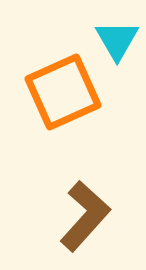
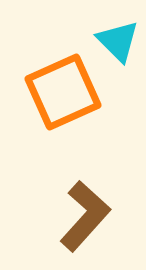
cyan triangle: moved 1 px right, 1 px down; rotated 15 degrees counterclockwise
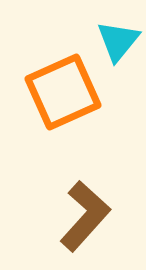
cyan triangle: rotated 24 degrees clockwise
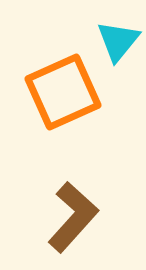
brown L-shape: moved 12 px left, 1 px down
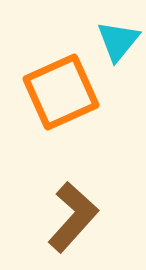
orange square: moved 2 px left
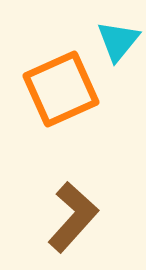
orange square: moved 3 px up
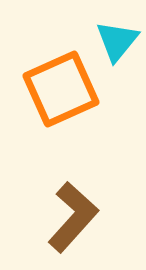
cyan triangle: moved 1 px left
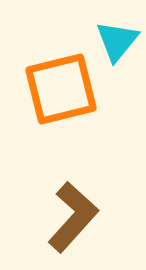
orange square: rotated 10 degrees clockwise
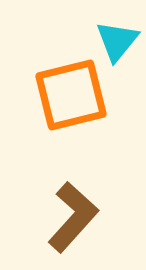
orange square: moved 10 px right, 6 px down
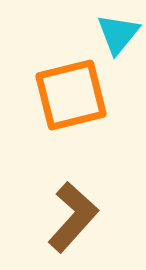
cyan triangle: moved 1 px right, 7 px up
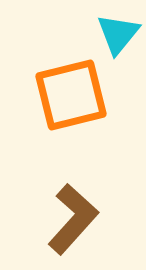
brown L-shape: moved 2 px down
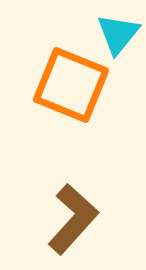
orange square: moved 10 px up; rotated 36 degrees clockwise
